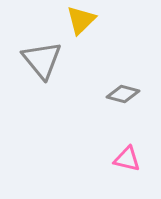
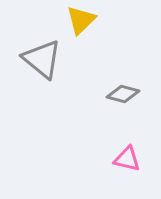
gray triangle: moved 1 px up; rotated 12 degrees counterclockwise
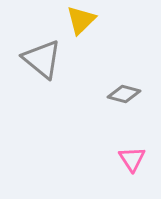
gray diamond: moved 1 px right
pink triangle: moved 5 px right; rotated 44 degrees clockwise
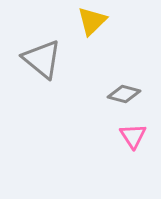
yellow triangle: moved 11 px right, 1 px down
pink triangle: moved 1 px right, 23 px up
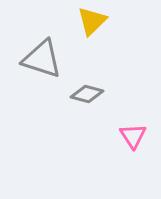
gray triangle: rotated 21 degrees counterclockwise
gray diamond: moved 37 px left
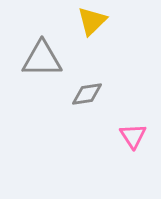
gray triangle: rotated 18 degrees counterclockwise
gray diamond: rotated 24 degrees counterclockwise
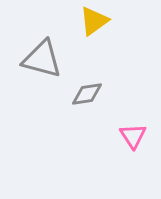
yellow triangle: moved 2 px right; rotated 8 degrees clockwise
gray triangle: rotated 15 degrees clockwise
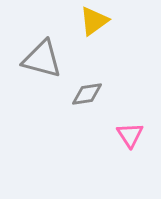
pink triangle: moved 3 px left, 1 px up
